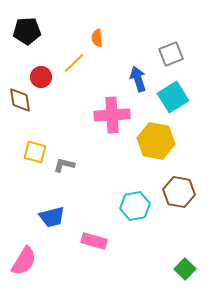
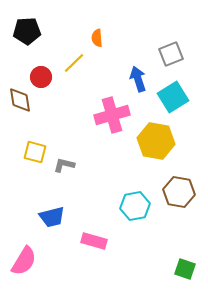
pink cross: rotated 12 degrees counterclockwise
green square: rotated 25 degrees counterclockwise
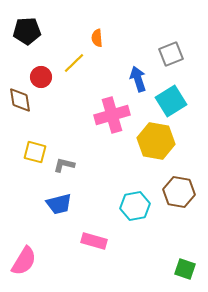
cyan square: moved 2 px left, 4 px down
blue trapezoid: moved 7 px right, 13 px up
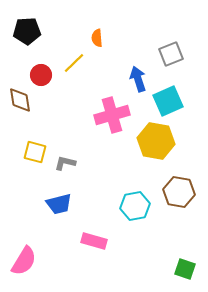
red circle: moved 2 px up
cyan square: moved 3 px left; rotated 8 degrees clockwise
gray L-shape: moved 1 px right, 2 px up
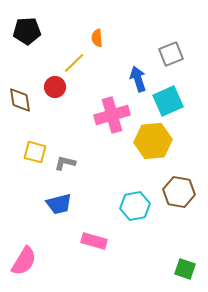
red circle: moved 14 px right, 12 px down
yellow hexagon: moved 3 px left; rotated 15 degrees counterclockwise
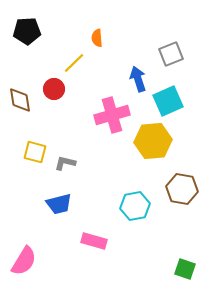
red circle: moved 1 px left, 2 px down
brown hexagon: moved 3 px right, 3 px up
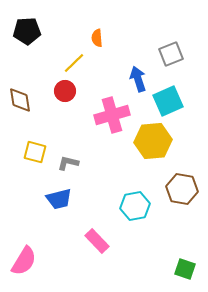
red circle: moved 11 px right, 2 px down
gray L-shape: moved 3 px right
blue trapezoid: moved 5 px up
pink rectangle: moved 3 px right; rotated 30 degrees clockwise
